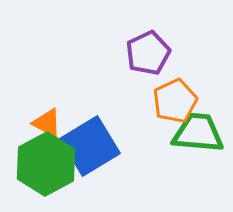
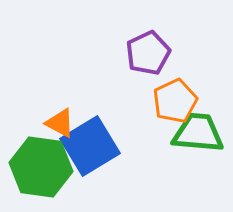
orange triangle: moved 13 px right
green hexagon: moved 5 px left, 3 px down; rotated 24 degrees counterclockwise
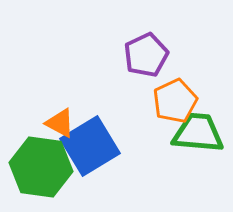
purple pentagon: moved 2 px left, 2 px down
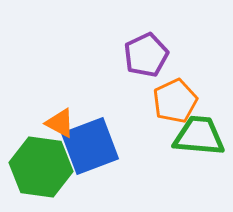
green trapezoid: moved 1 px right, 3 px down
blue square: rotated 10 degrees clockwise
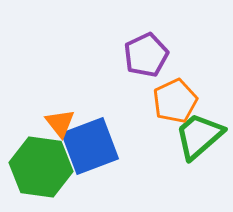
orange triangle: rotated 24 degrees clockwise
green trapezoid: rotated 46 degrees counterclockwise
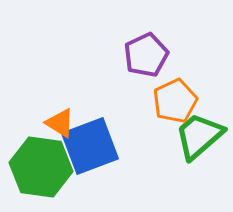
orange triangle: rotated 20 degrees counterclockwise
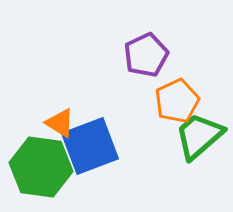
orange pentagon: moved 2 px right
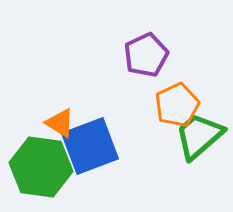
orange pentagon: moved 4 px down
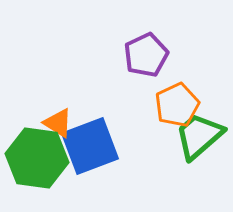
orange triangle: moved 2 px left
green hexagon: moved 4 px left, 9 px up
